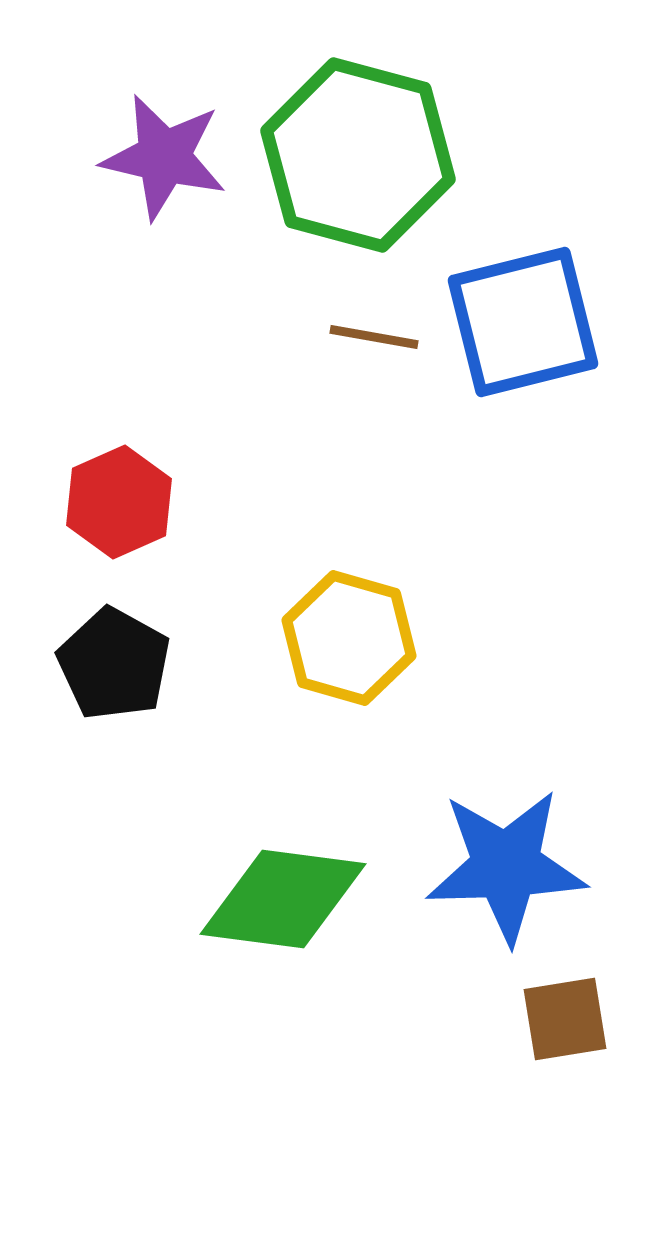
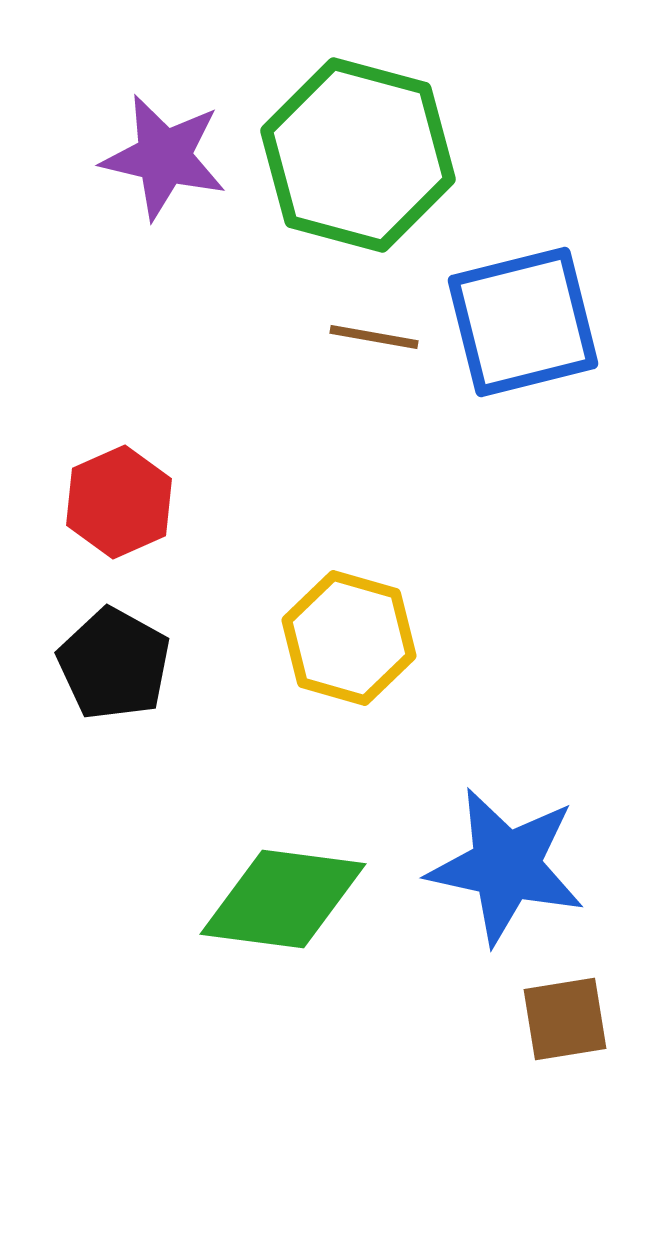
blue star: rotated 14 degrees clockwise
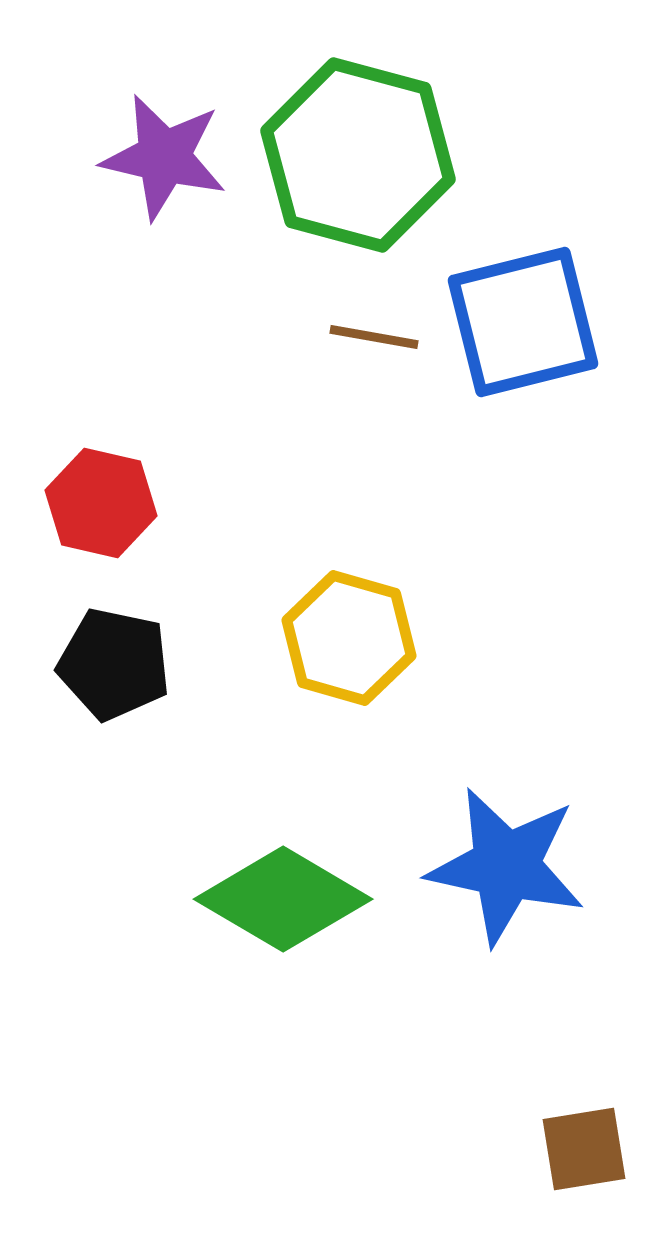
red hexagon: moved 18 px left, 1 px down; rotated 23 degrees counterclockwise
black pentagon: rotated 17 degrees counterclockwise
green diamond: rotated 23 degrees clockwise
brown square: moved 19 px right, 130 px down
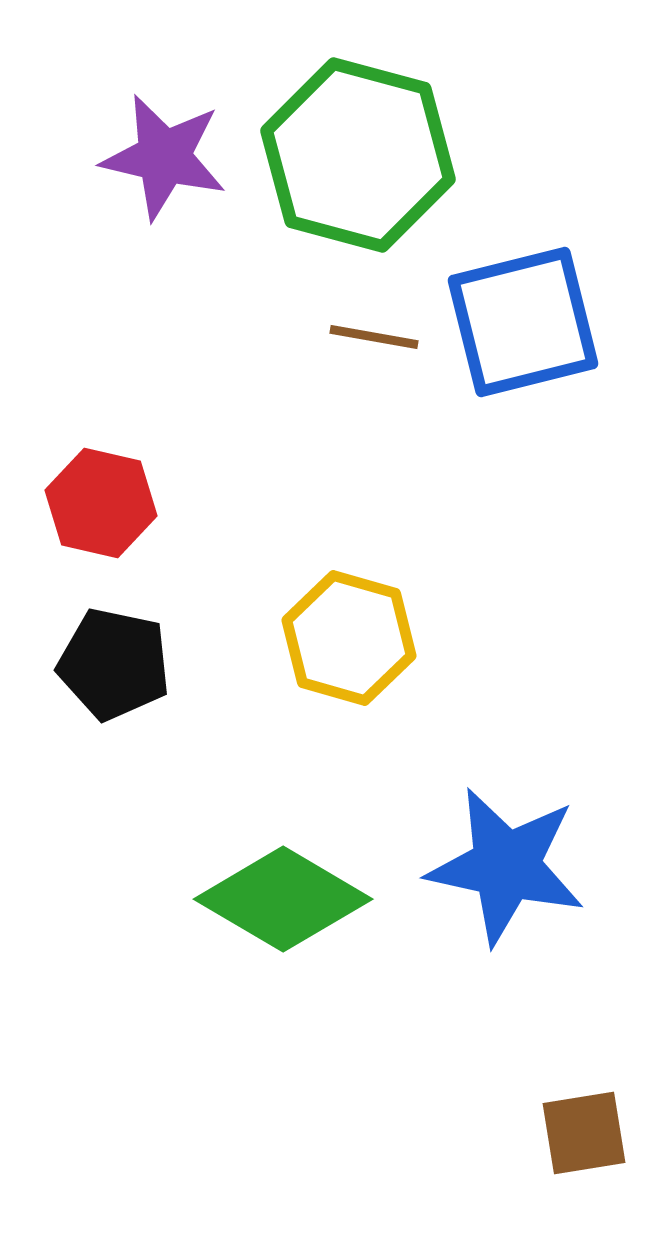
brown square: moved 16 px up
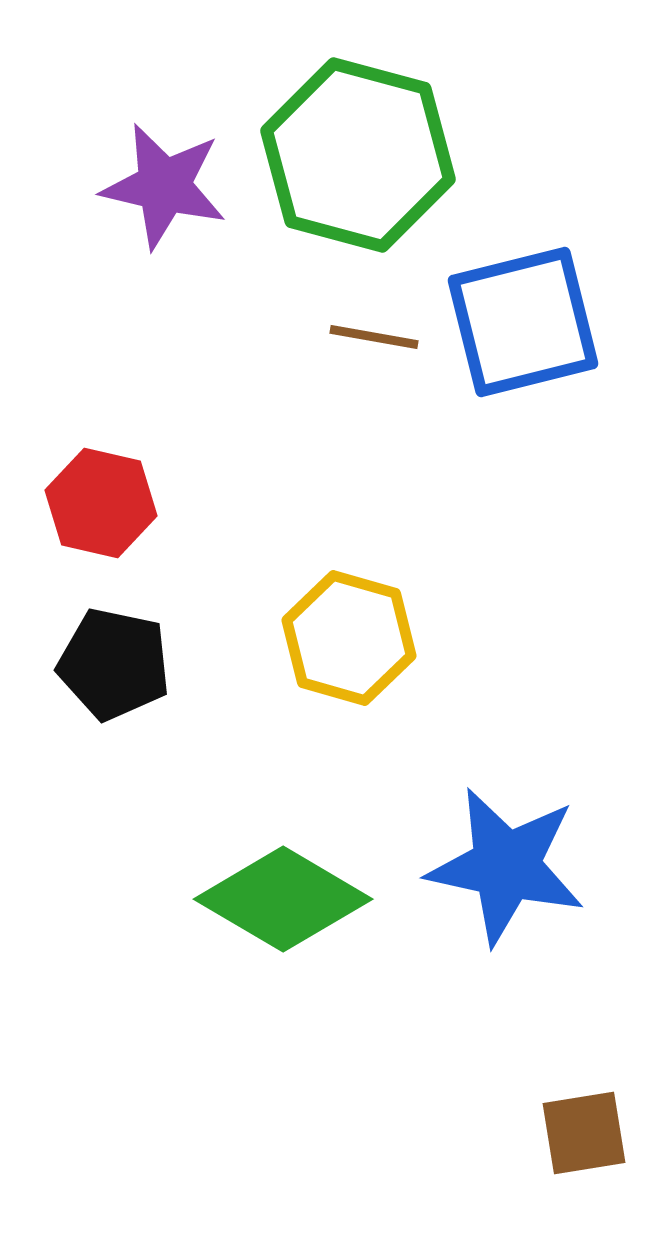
purple star: moved 29 px down
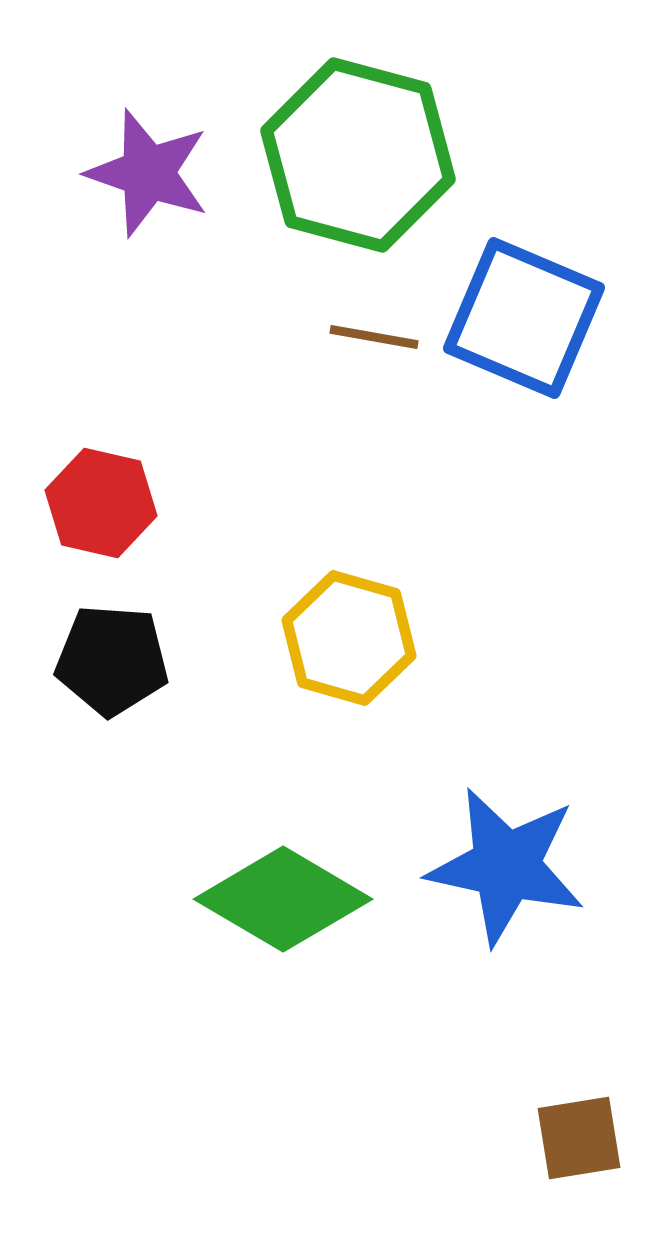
purple star: moved 16 px left, 13 px up; rotated 6 degrees clockwise
blue square: moved 1 px right, 4 px up; rotated 37 degrees clockwise
black pentagon: moved 2 px left, 4 px up; rotated 8 degrees counterclockwise
brown square: moved 5 px left, 5 px down
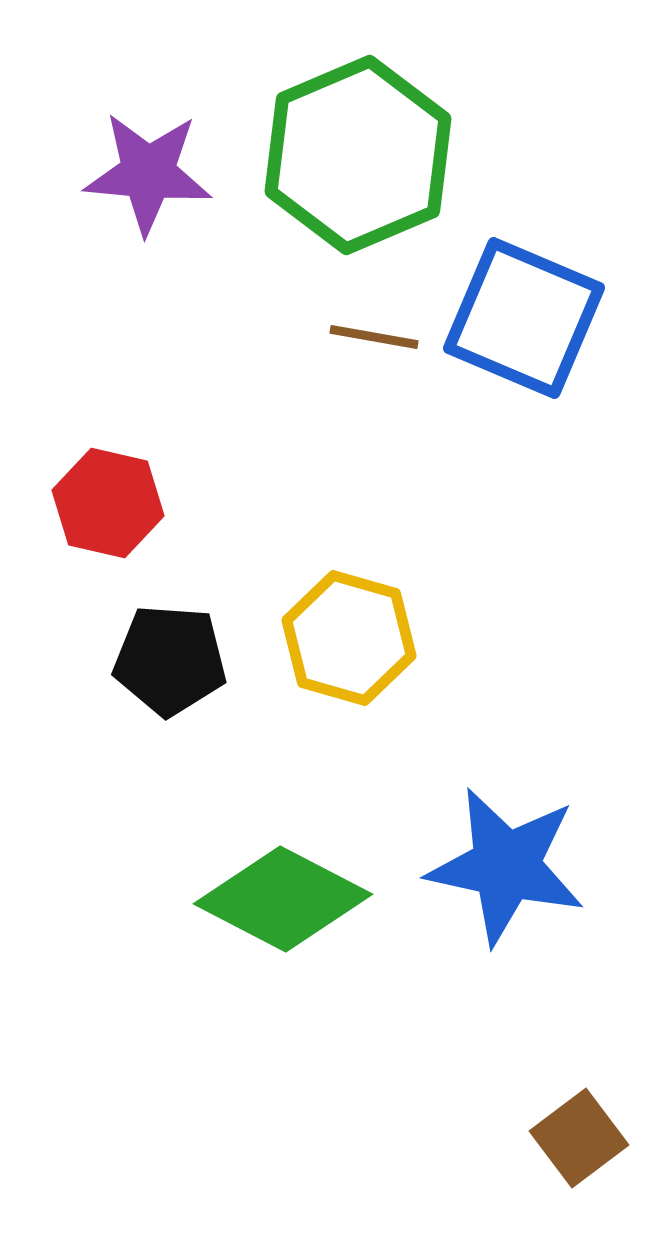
green hexagon: rotated 22 degrees clockwise
purple star: rotated 14 degrees counterclockwise
red hexagon: moved 7 px right
black pentagon: moved 58 px right
green diamond: rotated 3 degrees counterclockwise
brown square: rotated 28 degrees counterclockwise
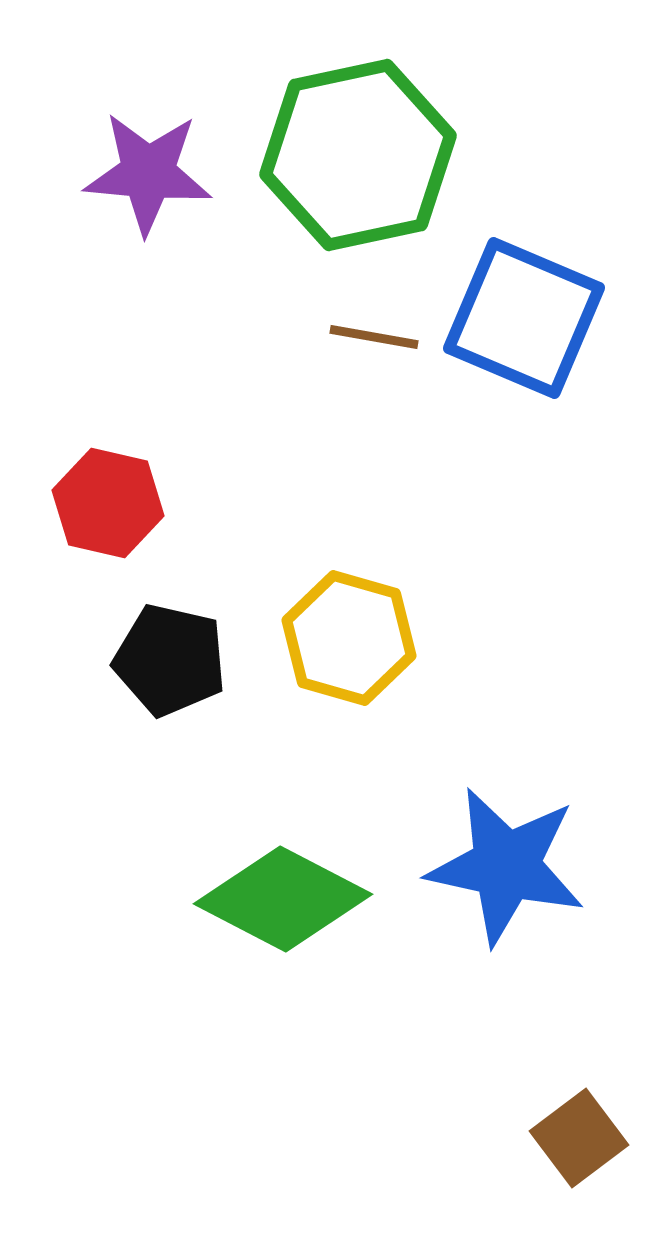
green hexagon: rotated 11 degrees clockwise
black pentagon: rotated 9 degrees clockwise
